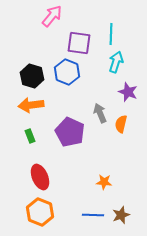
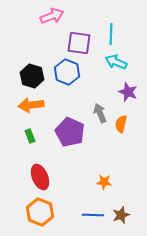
pink arrow: rotated 30 degrees clockwise
cyan arrow: rotated 85 degrees counterclockwise
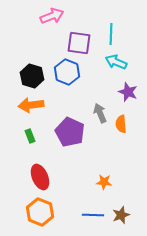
orange semicircle: rotated 18 degrees counterclockwise
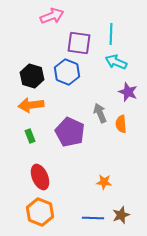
blue line: moved 3 px down
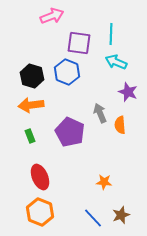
orange semicircle: moved 1 px left, 1 px down
blue line: rotated 45 degrees clockwise
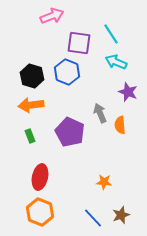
cyan line: rotated 35 degrees counterclockwise
red ellipse: rotated 35 degrees clockwise
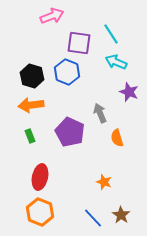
purple star: moved 1 px right
orange semicircle: moved 3 px left, 13 px down; rotated 12 degrees counterclockwise
orange star: rotated 14 degrees clockwise
brown star: rotated 18 degrees counterclockwise
